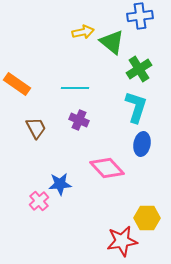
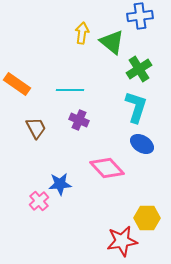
yellow arrow: moved 1 px left, 1 px down; rotated 70 degrees counterclockwise
cyan line: moved 5 px left, 2 px down
blue ellipse: rotated 70 degrees counterclockwise
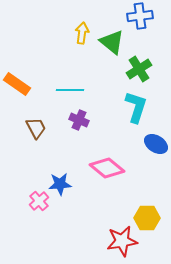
blue ellipse: moved 14 px right
pink diamond: rotated 8 degrees counterclockwise
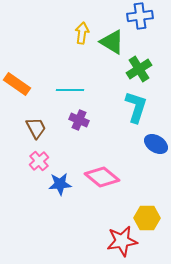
green triangle: rotated 8 degrees counterclockwise
pink diamond: moved 5 px left, 9 px down
pink cross: moved 40 px up
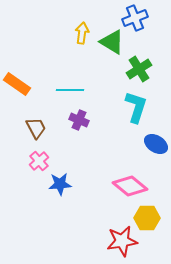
blue cross: moved 5 px left, 2 px down; rotated 15 degrees counterclockwise
pink diamond: moved 28 px right, 9 px down
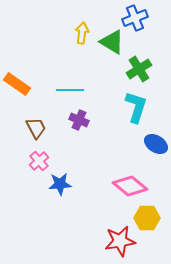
red star: moved 2 px left
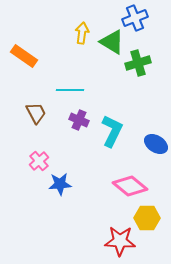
green cross: moved 1 px left, 6 px up; rotated 15 degrees clockwise
orange rectangle: moved 7 px right, 28 px up
cyan L-shape: moved 24 px left, 24 px down; rotated 8 degrees clockwise
brown trapezoid: moved 15 px up
red star: rotated 12 degrees clockwise
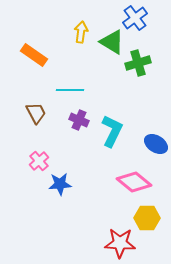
blue cross: rotated 15 degrees counterclockwise
yellow arrow: moved 1 px left, 1 px up
orange rectangle: moved 10 px right, 1 px up
pink diamond: moved 4 px right, 4 px up
red star: moved 2 px down
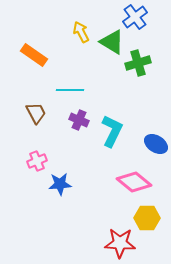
blue cross: moved 1 px up
yellow arrow: rotated 35 degrees counterclockwise
pink cross: moved 2 px left; rotated 18 degrees clockwise
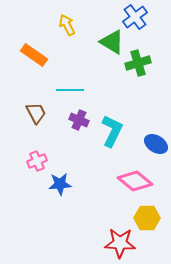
yellow arrow: moved 14 px left, 7 px up
pink diamond: moved 1 px right, 1 px up
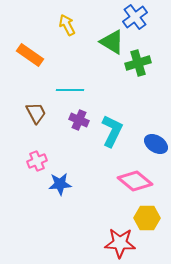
orange rectangle: moved 4 px left
